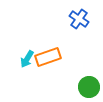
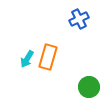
blue cross: rotated 30 degrees clockwise
orange rectangle: rotated 55 degrees counterclockwise
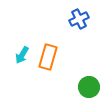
cyan arrow: moved 5 px left, 4 px up
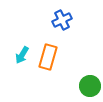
blue cross: moved 17 px left, 1 px down
green circle: moved 1 px right, 1 px up
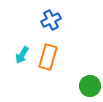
blue cross: moved 11 px left
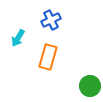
cyan arrow: moved 4 px left, 17 px up
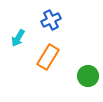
orange rectangle: rotated 15 degrees clockwise
green circle: moved 2 px left, 10 px up
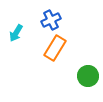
cyan arrow: moved 2 px left, 5 px up
orange rectangle: moved 7 px right, 9 px up
